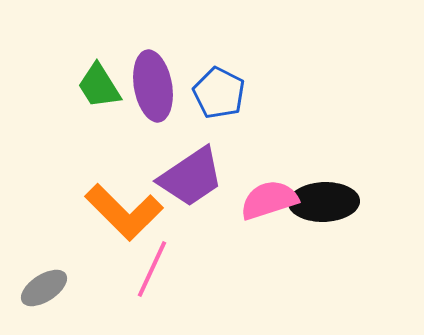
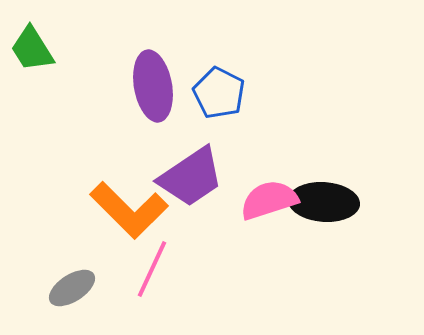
green trapezoid: moved 67 px left, 37 px up
black ellipse: rotated 6 degrees clockwise
orange L-shape: moved 5 px right, 2 px up
gray ellipse: moved 28 px right
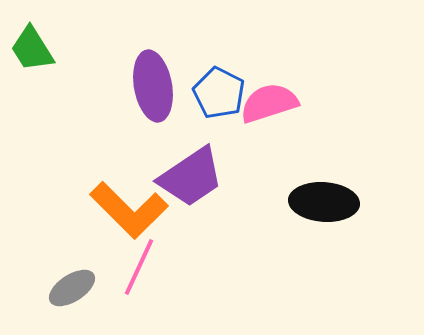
pink semicircle: moved 97 px up
pink line: moved 13 px left, 2 px up
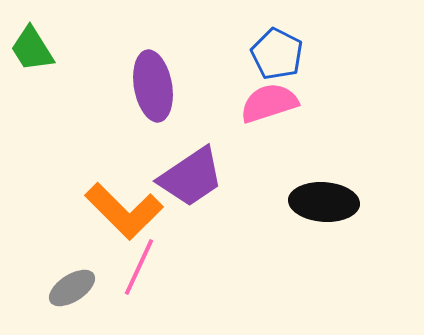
blue pentagon: moved 58 px right, 39 px up
orange L-shape: moved 5 px left, 1 px down
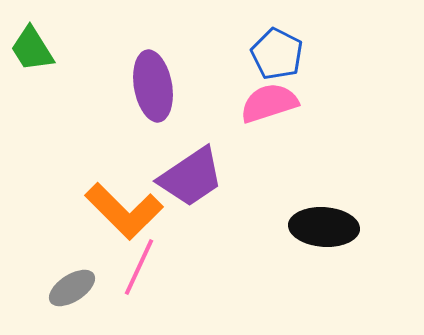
black ellipse: moved 25 px down
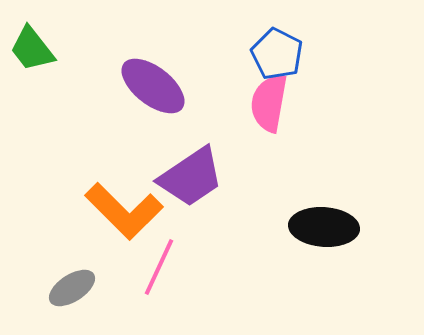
green trapezoid: rotated 6 degrees counterclockwise
purple ellipse: rotated 42 degrees counterclockwise
pink semicircle: rotated 62 degrees counterclockwise
pink line: moved 20 px right
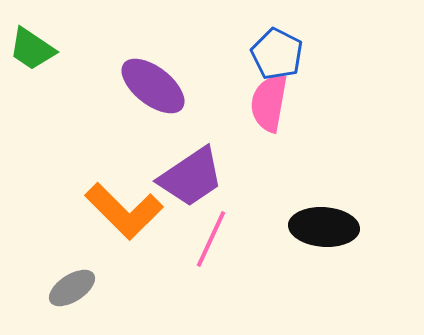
green trapezoid: rotated 18 degrees counterclockwise
pink line: moved 52 px right, 28 px up
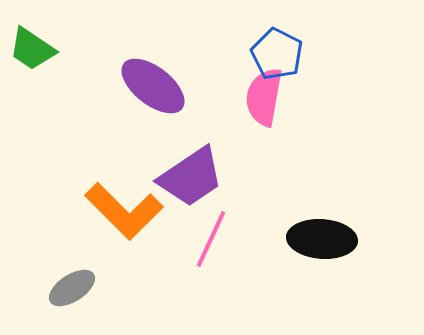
pink semicircle: moved 5 px left, 6 px up
black ellipse: moved 2 px left, 12 px down
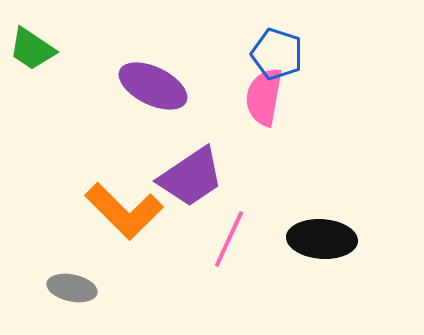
blue pentagon: rotated 9 degrees counterclockwise
purple ellipse: rotated 12 degrees counterclockwise
pink line: moved 18 px right
gray ellipse: rotated 45 degrees clockwise
